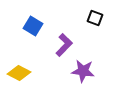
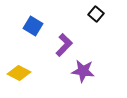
black square: moved 1 px right, 4 px up; rotated 21 degrees clockwise
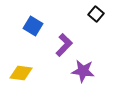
yellow diamond: moved 2 px right; rotated 20 degrees counterclockwise
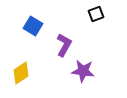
black square: rotated 28 degrees clockwise
purple L-shape: rotated 15 degrees counterclockwise
yellow diamond: rotated 40 degrees counterclockwise
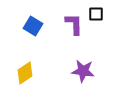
black square: rotated 21 degrees clockwise
purple L-shape: moved 10 px right, 21 px up; rotated 30 degrees counterclockwise
yellow diamond: moved 4 px right
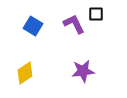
purple L-shape: rotated 25 degrees counterclockwise
purple star: rotated 15 degrees counterclockwise
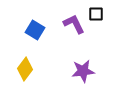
blue square: moved 2 px right, 4 px down
yellow diamond: moved 4 px up; rotated 20 degrees counterclockwise
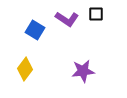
purple L-shape: moved 7 px left, 5 px up; rotated 150 degrees clockwise
